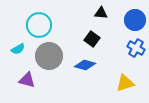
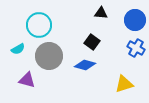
black square: moved 3 px down
yellow triangle: moved 1 px left, 1 px down
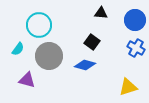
cyan semicircle: rotated 24 degrees counterclockwise
yellow triangle: moved 4 px right, 3 px down
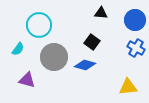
gray circle: moved 5 px right, 1 px down
yellow triangle: rotated 12 degrees clockwise
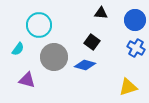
yellow triangle: rotated 12 degrees counterclockwise
